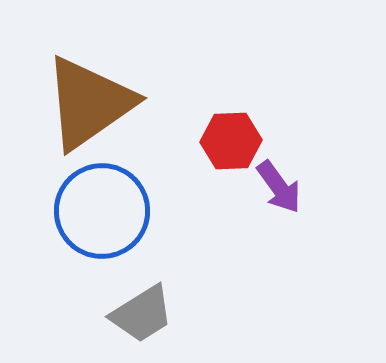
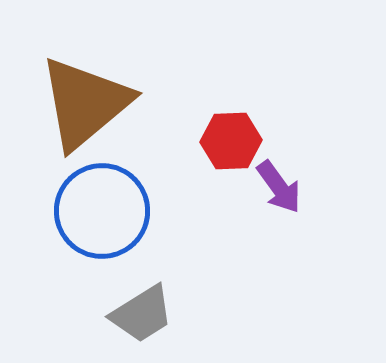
brown triangle: moved 4 px left; rotated 5 degrees counterclockwise
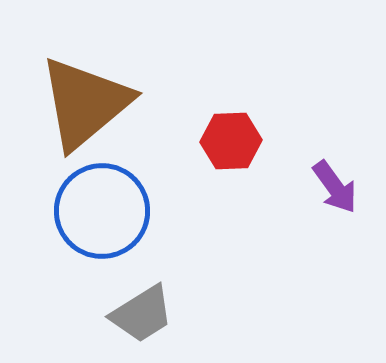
purple arrow: moved 56 px right
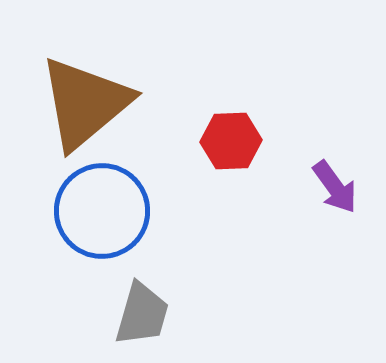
gray trapezoid: rotated 42 degrees counterclockwise
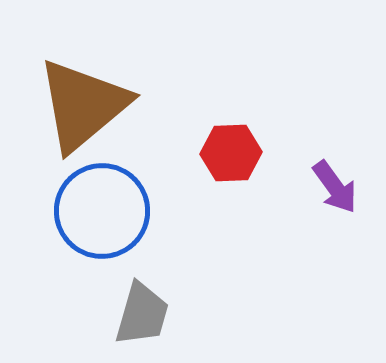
brown triangle: moved 2 px left, 2 px down
red hexagon: moved 12 px down
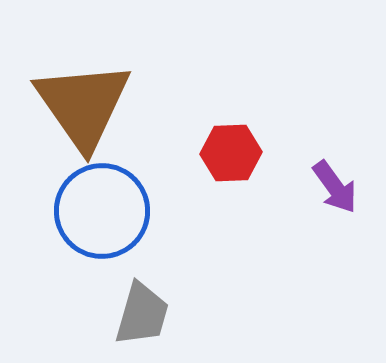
brown triangle: rotated 25 degrees counterclockwise
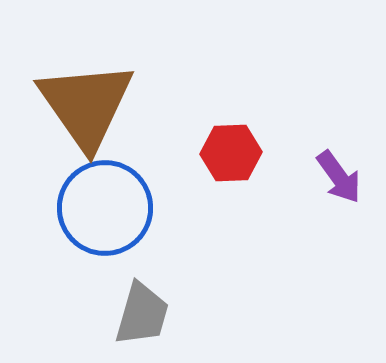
brown triangle: moved 3 px right
purple arrow: moved 4 px right, 10 px up
blue circle: moved 3 px right, 3 px up
